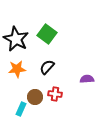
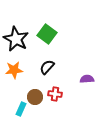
orange star: moved 3 px left, 1 px down
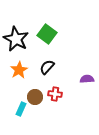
orange star: moved 5 px right; rotated 24 degrees counterclockwise
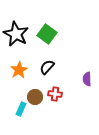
black star: moved 5 px up
purple semicircle: rotated 88 degrees counterclockwise
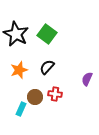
orange star: rotated 12 degrees clockwise
purple semicircle: rotated 24 degrees clockwise
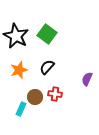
black star: moved 2 px down
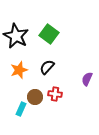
green square: moved 2 px right
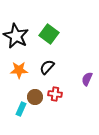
orange star: rotated 18 degrees clockwise
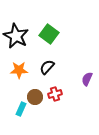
red cross: rotated 24 degrees counterclockwise
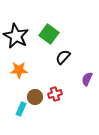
black semicircle: moved 16 px right, 10 px up
